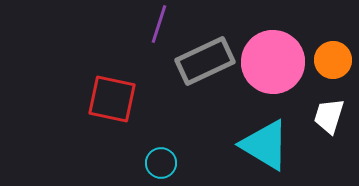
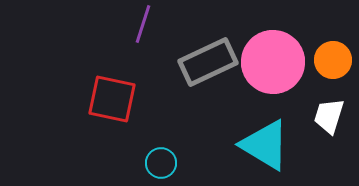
purple line: moved 16 px left
gray rectangle: moved 3 px right, 1 px down
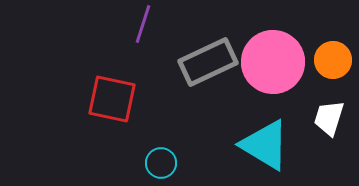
white trapezoid: moved 2 px down
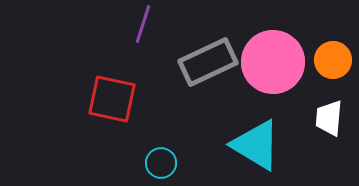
white trapezoid: rotated 12 degrees counterclockwise
cyan triangle: moved 9 px left
